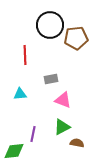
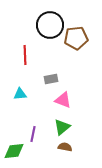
green triangle: rotated 12 degrees counterclockwise
brown semicircle: moved 12 px left, 4 px down
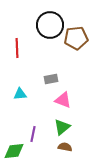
red line: moved 8 px left, 7 px up
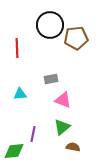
brown semicircle: moved 8 px right
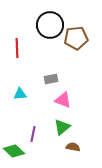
green diamond: rotated 50 degrees clockwise
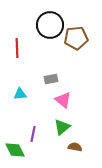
pink triangle: rotated 18 degrees clockwise
brown semicircle: moved 2 px right
green diamond: moved 1 px right, 1 px up; rotated 20 degrees clockwise
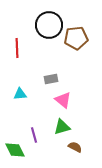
black circle: moved 1 px left
green triangle: rotated 24 degrees clockwise
purple line: moved 1 px right, 1 px down; rotated 28 degrees counterclockwise
brown semicircle: rotated 16 degrees clockwise
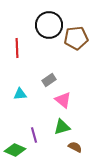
gray rectangle: moved 2 px left, 1 px down; rotated 24 degrees counterclockwise
green diamond: rotated 40 degrees counterclockwise
